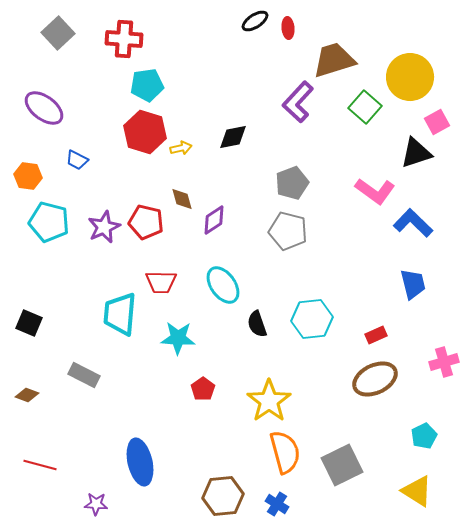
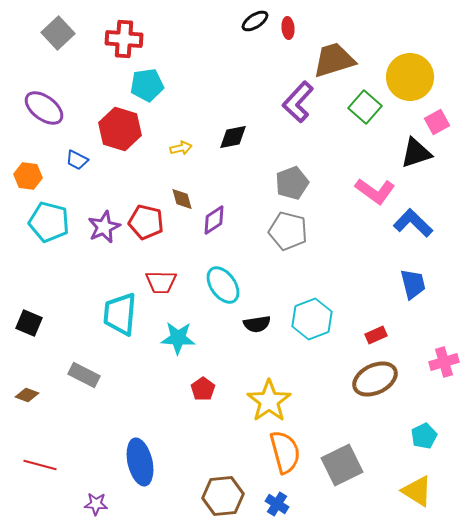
red hexagon at (145, 132): moved 25 px left, 3 px up
cyan hexagon at (312, 319): rotated 15 degrees counterclockwise
black semicircle at (257, 324): rotated 80 degrees counterclockwise
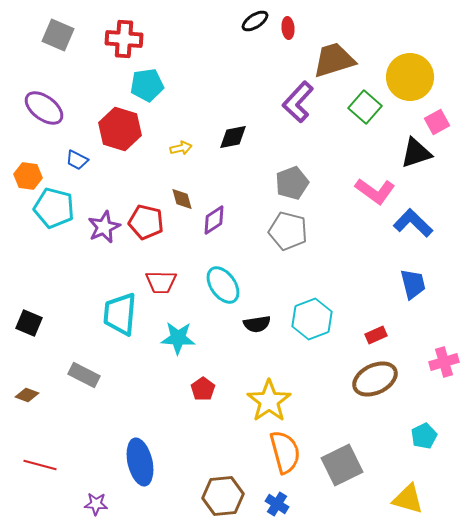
gray square at (58, 33): moved 2 px down; rotated 24 degrees counterclockwise
cyan pentagon at (49, 222): moved 5 px right, 14 px up
yellow triangle at (417, 491): moved 9 px left, 8 px down; rotated 16 degrees counterclockwise
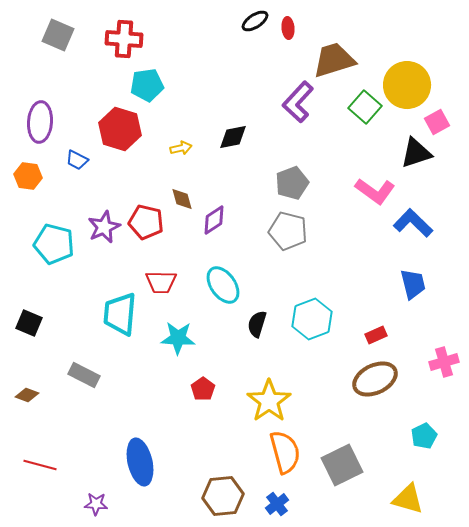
yellow circle at (410, 77): moved 3 px left, 8 px down
purple ellipse at (44, 108): moved 4 px left, 14 px down; rotated 57 degrees clockwise
cyan pentagon at (54, 208): moved 36 px down
black semicircle at (257, 324): rotated 116 degrees clockwise
blue cross at (277, 504): rotated 20 degrees clockwise
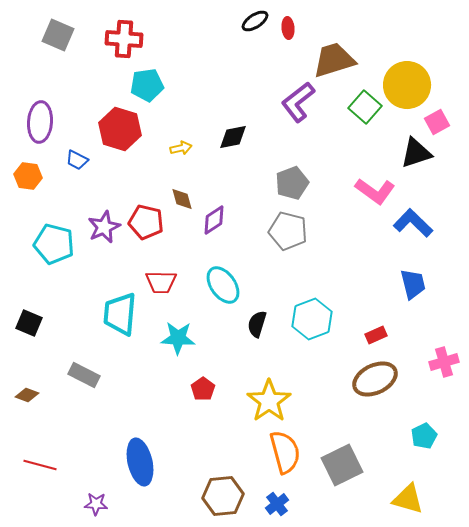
purple L-shape at (298, 102): rotated 9 degrees clockwise
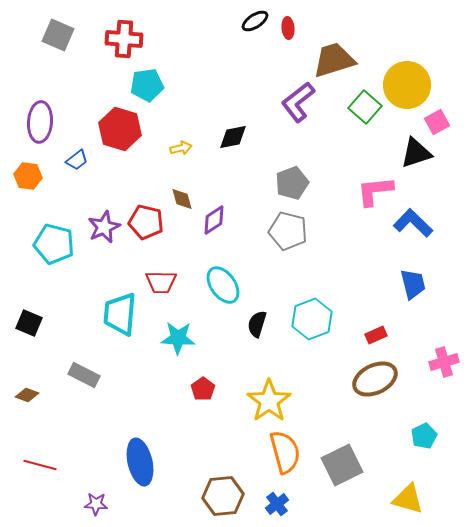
blue trapezoid at (77, 160): rotated 65 degrees counterclockwise
pink L-shape at (375, 191): rotated 138 degrees clockwise
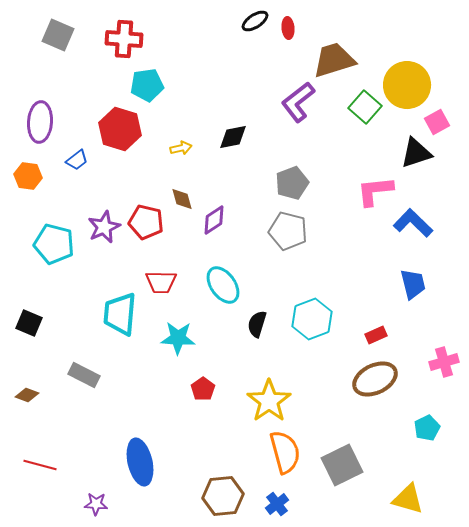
cyan pentagon at (424, 436): moved 3 px right, 8 px up
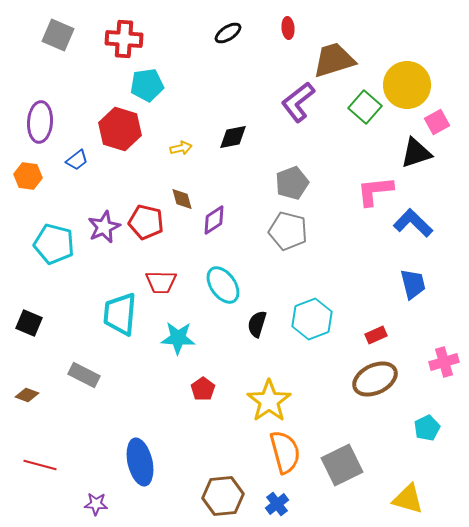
black ellipse at (255, 21): moved 27 px left, 12 px down
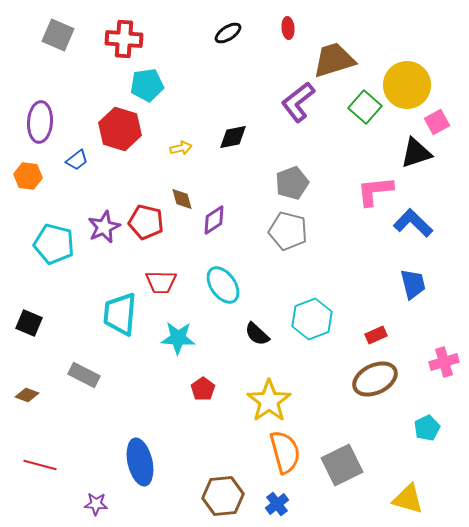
black semicircle at (257, 324): moved 10 px down; rotated 64 degrees counterclockwise
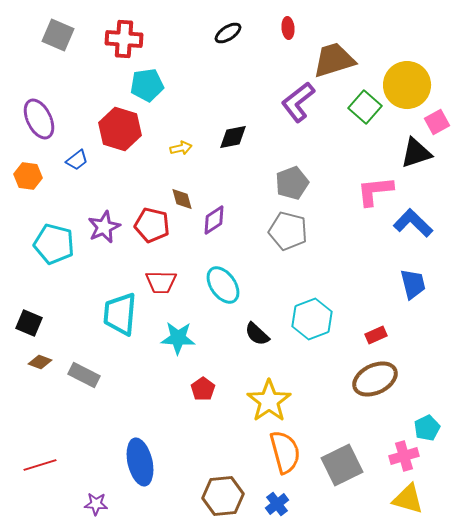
purple ellipse at (40, 122): moved 1 px left, 3 px up; rotated 30 degrees counterclockwise
red pentagon at (146, 222): moved 6 px right, 3 px down
pink cross at (444, 362): moved 40 px left, 94 px down
brown diamond at (27, 395): moved 13 px right, 33 px up
red line at (40, 465): rotated 32 degrees counterclockwise
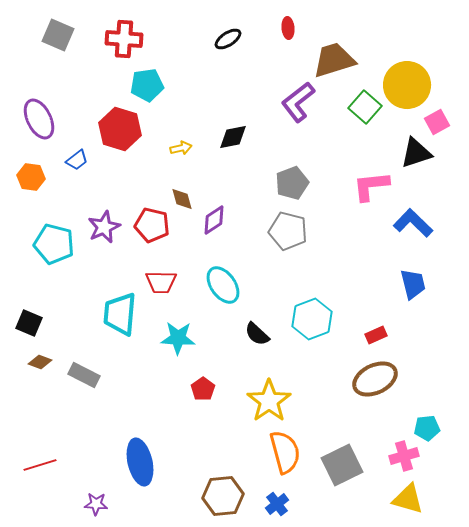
black ellipse at (228, 33): moved 6 px down
orange hexagon at (28, 176): moved 3 px right, 1 px down
pink L-shape at (375, 191): moved 4 px left, 5 px up
cyan pentagon at (427, 428): rotated 20 degrees clockwise
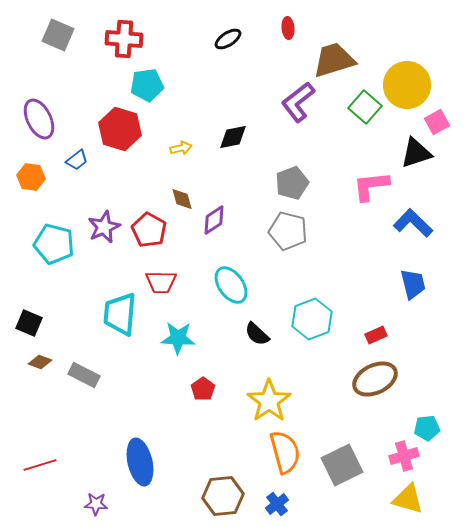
red pentagon at (152, 225): moved 3 px left, 5 px down; rotated 16 degrees clockwise
cyan ellipse at (223, 285): moved 8 px right
